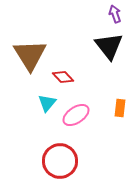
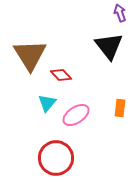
purple arrow: moved 5 px right, 1 px up
red diamond: moved 2 px left, 2 px up
red circle: moved 4 px left, 3 px up
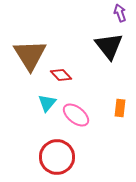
pink ellipse: rotated 72 degrees clockwise
red circle: moved 1 px right, 1 px up
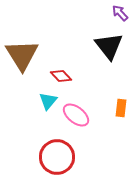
purple arrow: rotated 24 degrees counterclockwise
brown triangle: moved 8 px left
red diamond: moved 1 px down
cyan triangle: moved 1 px right, 2 px up
orange rectangle: moved 1 px right
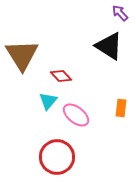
black triangle: rotated 20 degrees counterclockwise
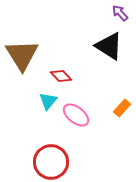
orange rectangle: moved 1 px right; rotated 36 degrees clockwise
red circle: moved 6 px left, 5 px down
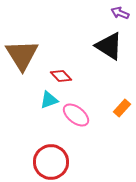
purple arrow: rotated 24 degrees counterclockwise
cyan triangle: moved 1 px right, 1 px up; rotated 30 degrees clockwise
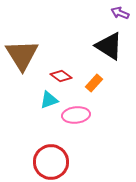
red diamond: rotated 10 degrees counterclockwise
orange rectangle: moved 28 px left, 25 px up
pink ellipse: rotated 44 degrees counterclockwise
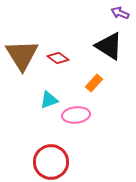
red diamond: moved 3 px left, 18 px up
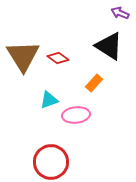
brown triangle: moved 1 px right, 1 px down
